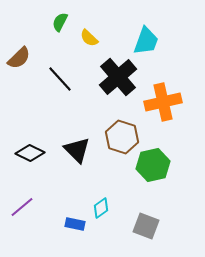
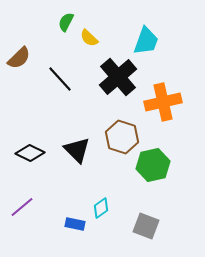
green semicircle: moved 6 px right
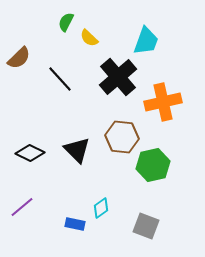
brown hexagon: rotated 12 degrees counterclockwise
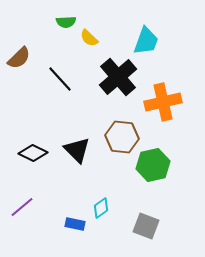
green semicircle: rotated 120 degrees counterclockwise
black diamond: moved 3 px right
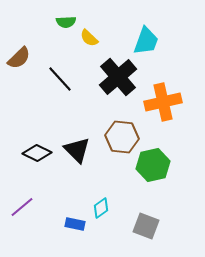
black diamond: moved 4 px right
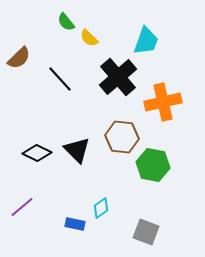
green semicircle: rotated 54 degrees clockwise
green hexagon: rotated 24 degrees clockwise
gray square: moved 6 px down
